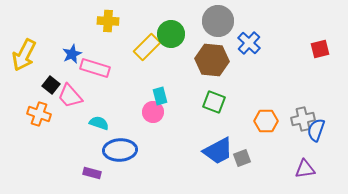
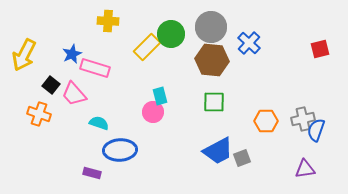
gray circle: moved 7 px left, 6 px down
pink trapezoid: moved 4 px right, 2 px up
green square: rotated 20 degrees counterclockwise
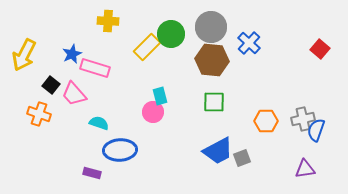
red square: rotated 36 degrees counterclockwise
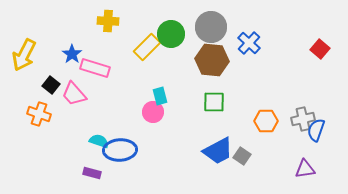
blue star: rotated 12 degrees counterclockwise
cyan semicircle: moved 18 px down
gray square: moved 2 px up; rotated 36 degrees counterclockwise
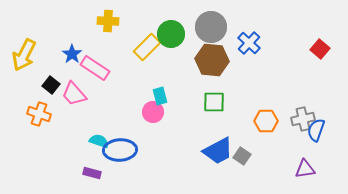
pink rectangle: rotated 16 degrees clockwise
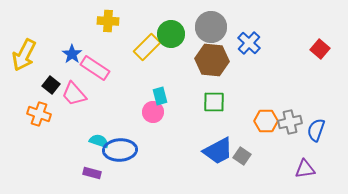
gray cross: moved 13 px left, 3 px down
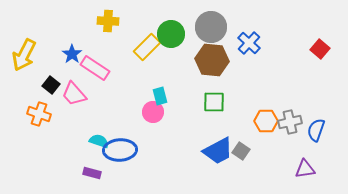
gray square: moved 1 px left, 5 px up
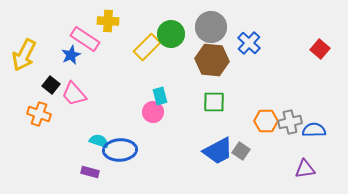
blue star: moved 1 px left, 1 px down; rotated 12 degrees clockwise
pink rectangle: moved 10 px left, 29 px up
blue semicircle: moved 2 px left; rotated 70 degrees clockwise
purple rectangle: moved 2 px left, 1 px up
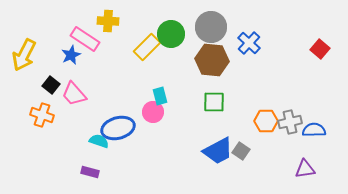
orange cross: moved 3 px right, 1 px down
blue ellipse: moved 2 px left, 22 px up; rotated 12 degrees counterclockwise
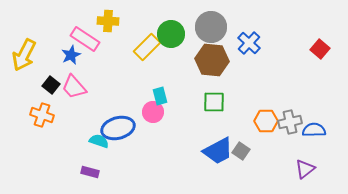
pink trapezoid: moved 7 px up
purple triangle: rotated 30 degrees counterclockwise
